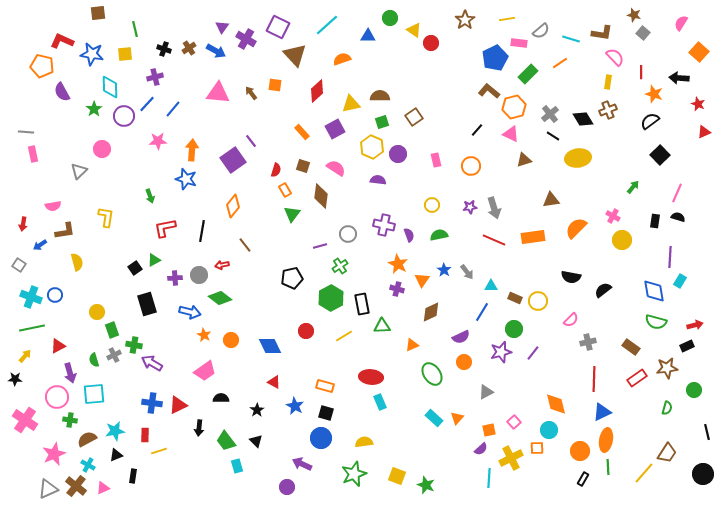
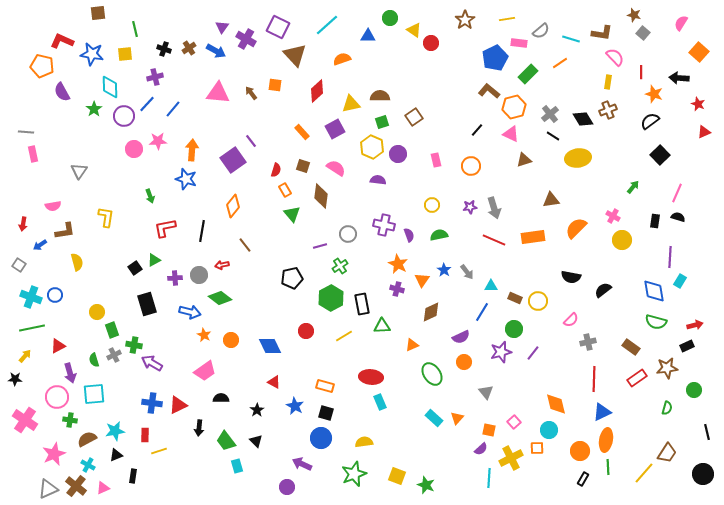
pink circle at (102, 149): moved 32 px right
gray triangle at (79, 171): rotated 12 degrees counterclockwise
green triangle at (292, 214): rotated 18 degrees counterclockwise
gray triangle at (486, 392): rotated 42 degrees counterclockwise
orange square at (489, 430): rotated 24 degrees clockwise
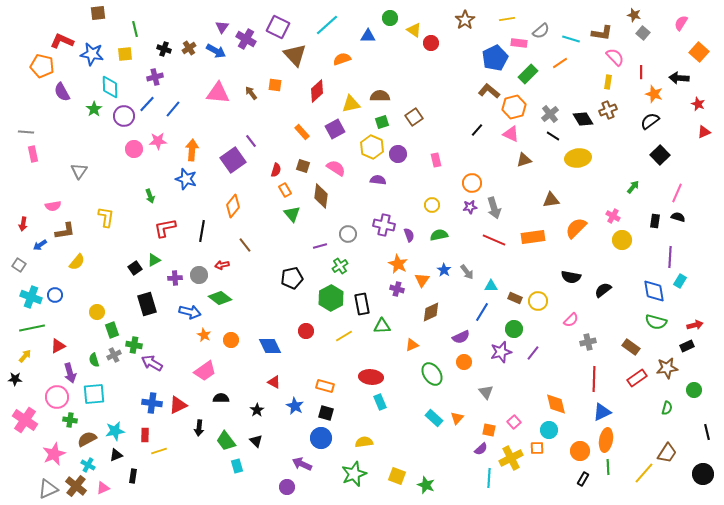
orange circle at (471, 166): moved 1 px right, 17 px down
yellow semicircle at (77, 262): rotated 54 degrees clockwise
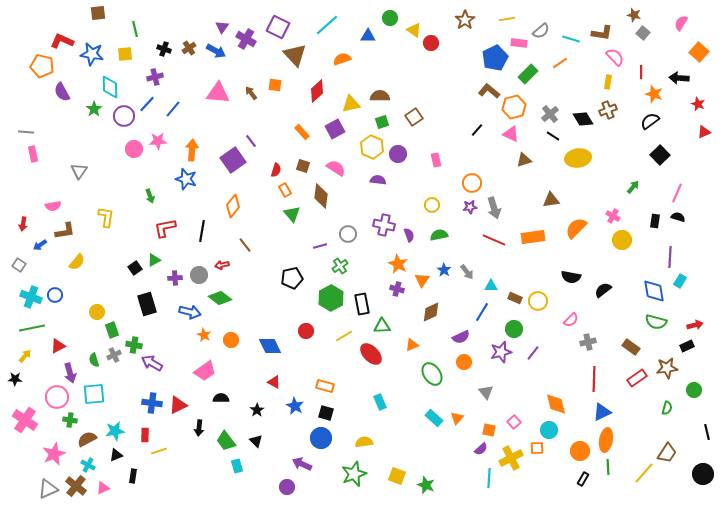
red ellipse at (371, 377): moved 23 px up; rotated 40 degrees clockwise
